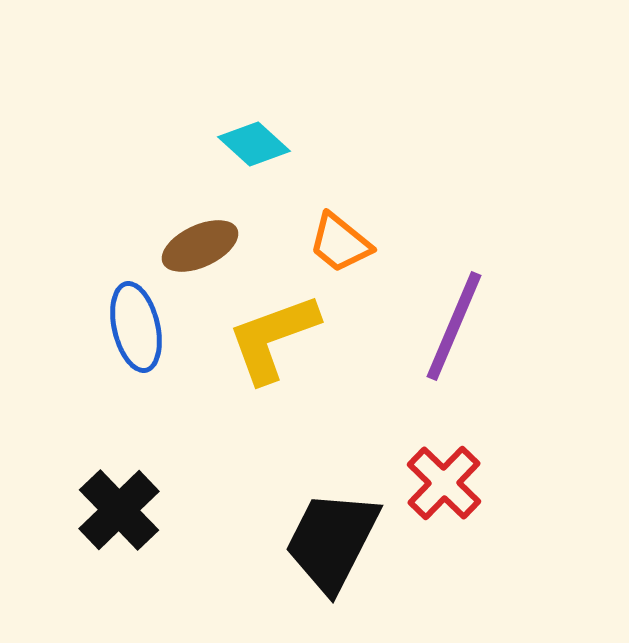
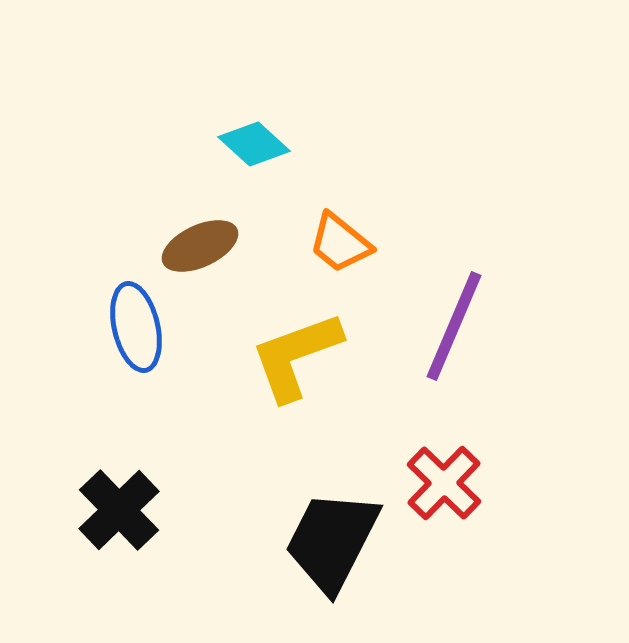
yellow L-shape: moved 23 px right, 18 px down
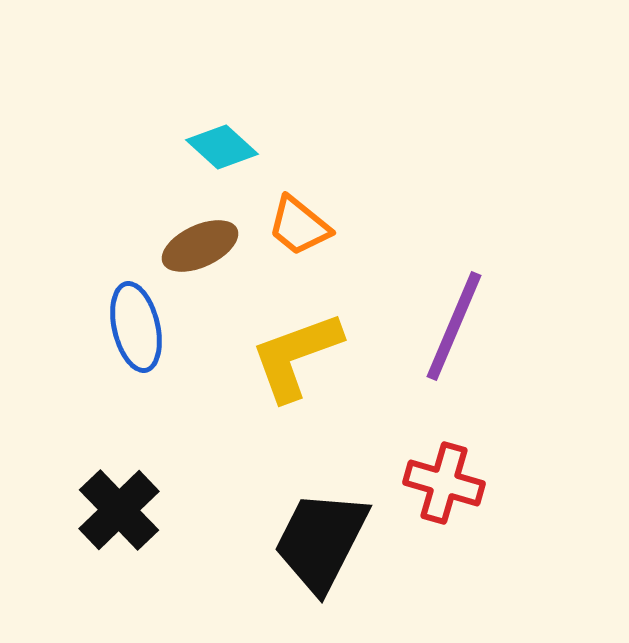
cyan diamond: moved 32 px left, 3 px down
orange trapezoid: moved 41 px left, 17 px up
red cross: rotated 28 degrees counterclockwise
black trapezoid: moved 11 px left
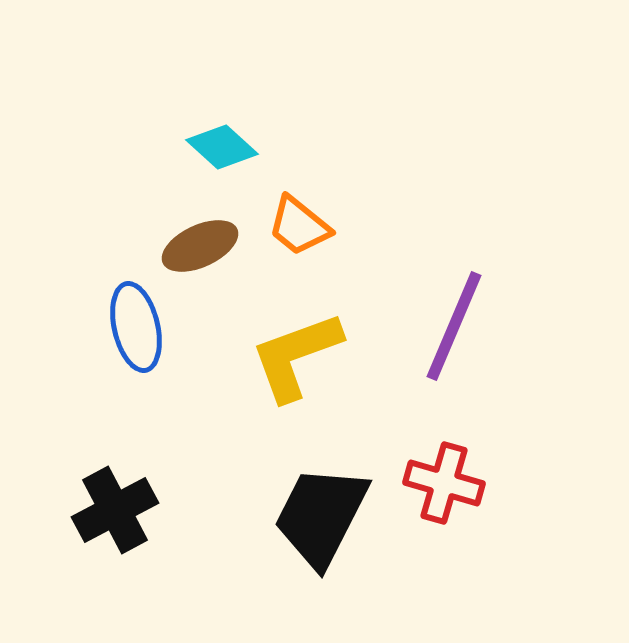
black cross: moved 4 px left; rotated 16 degrees clockwise
black trapezoid: moved 25 px up
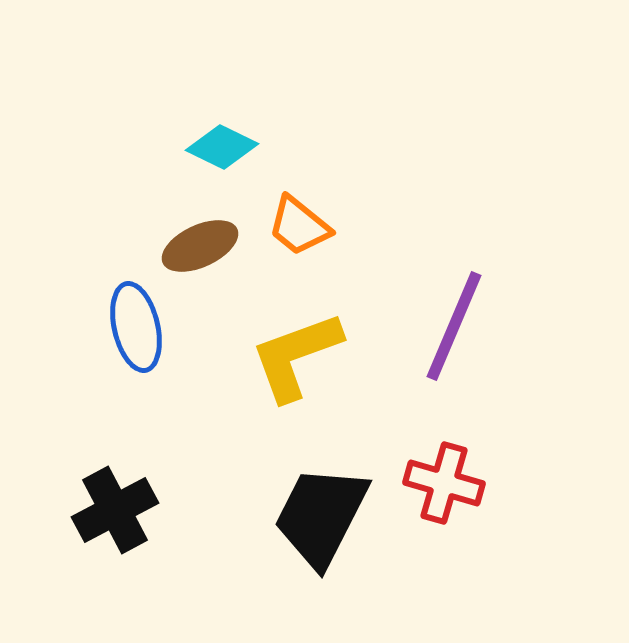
cyan diamond: rotated 16 degrees counterclockwise
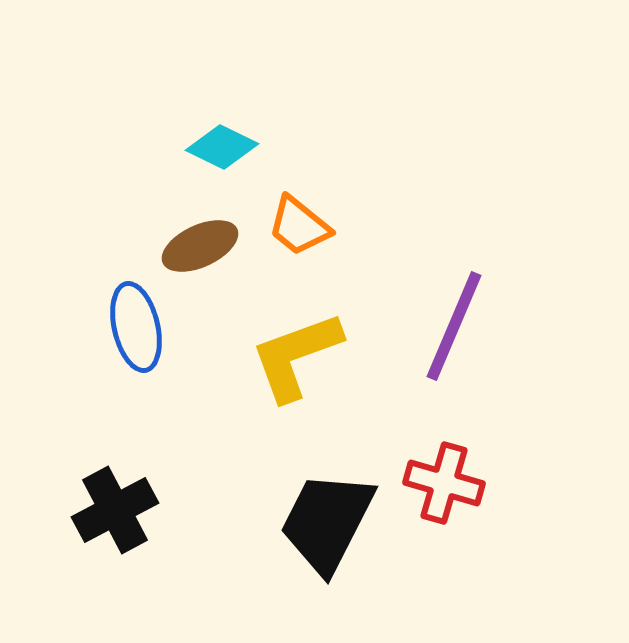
black trapezoid: moved 6 px right, 6 px down
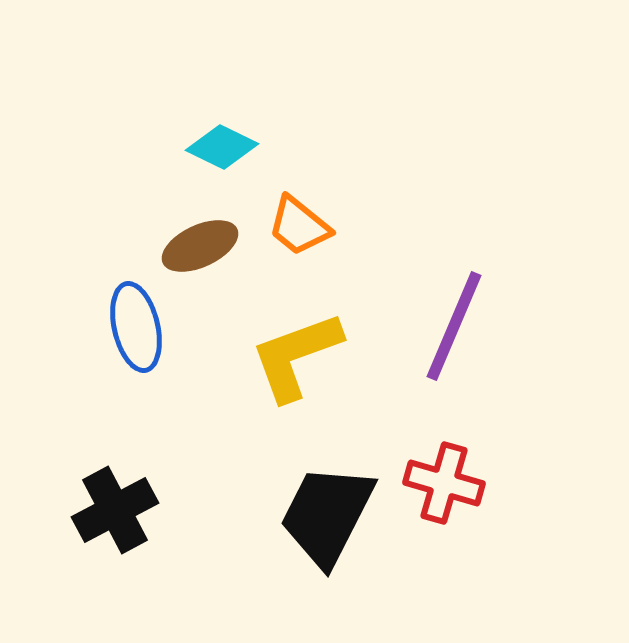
black trapezoid: moved 7 px up
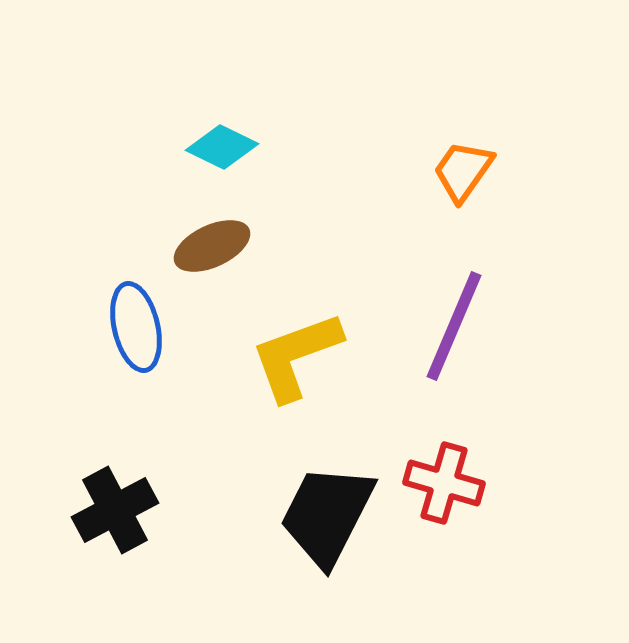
orange trapezoid: moved 164 px right, 55 px up; rotated 86 degrees clockwise
brown ellipse: moved 12 px right
